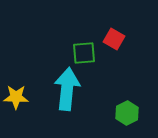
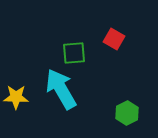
green square: moved 10 px left
cyan arrow: moved 6 px left; rotated 36 degrees counterclockwise
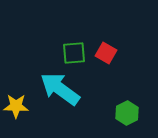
red square: moved 8 px left, 14 px down
cyan arrow: moved 1 px left; rotated 24 degrees counterclockwise
yellow star: moved 9 px down
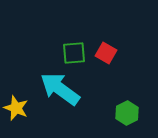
yellow star: moved 2 px down; rotated 20 degrees clockwise
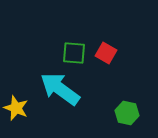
green square: rotated 10 degrees clockwise
green hexagon: rotated 20 degrees counterclockwise
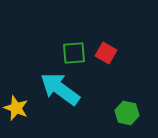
green square: rotated 10 degrees counterclockwise
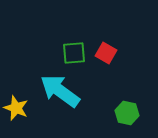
cyan arrow: moved 2 px down
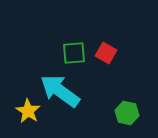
yellow star: moved 12 px right, 3 px down; rotated 10 degrees clockwise
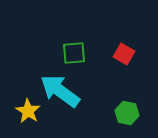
red square: moved 18 px right, 1 px down
